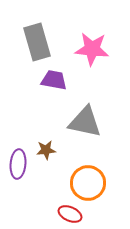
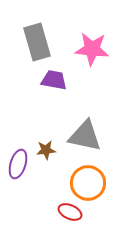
gray triangle: moved 14 px down
purple ellipse: rotated 12 degrees clockwise
red ellipse: moved 2 px up
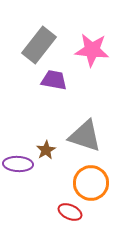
gray rectangle: moved 2 px right, 3 px down; rotated 54 degrees clockwise
pink star: moved 1 px down
gray triangle: rotated 6 degrees clockwise
brown star: rotated 24 degrees counterclockwise
purple ellipse: rotated 76 degrees clockwise
orange circle: moved 3 px right
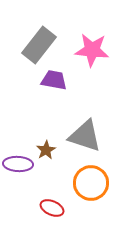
red ellipse: moved 18 px left, 4 px up
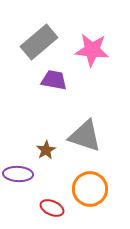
gray rectangle: moved 3 px up; rotated 12 degrees clockwise
purple ellipse: moved 10 px down
orange circle: moved 1 px left, 6 px down
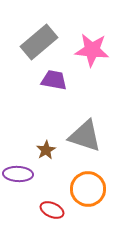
orange circle: moved 2 px left
red ellipse: moved 2 px down
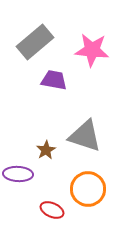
gray rectangle: moved 4 px left
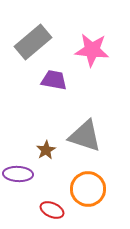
gray rectangle: moved 2 px left
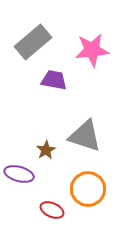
pink star: rotated 12 degrees counterclockwise
purple ellipse: moved 1 px right; rotated 12 degrees clockwise
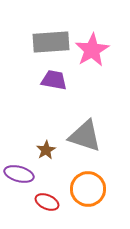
gray rectangle: moved 18 px right; rotated 36 degrees clockwise
pink star: rotated 24 degrees counterclockwise
red ellipse: moved 5 px left, 8 px up
